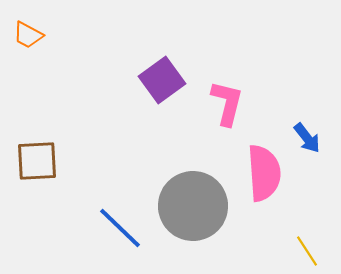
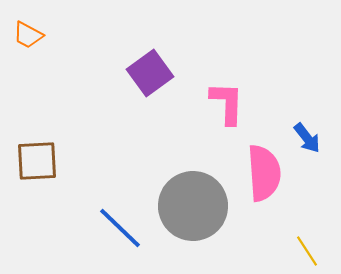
purple square: moved 12 px left, 7 px up
pink L-shape: rotated 12 degrees counterclockwise
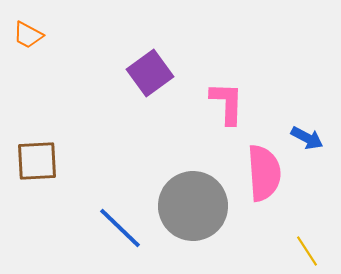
blue arrow: rotated 24 degrees counterclockwise
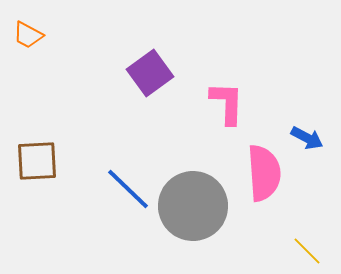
blue line: moved 8 px right, 39 px up
yellow line: rotated 12 degrees counterclockwise
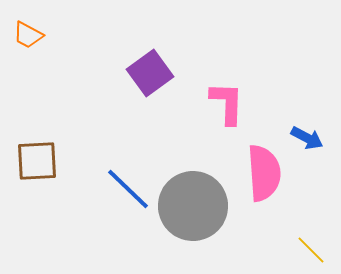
yellow line: moved 4 px right, 1 px up
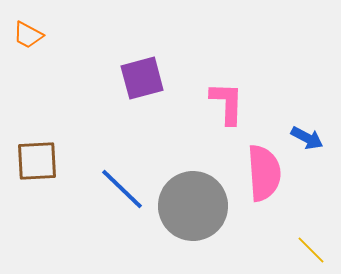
purple square: moved 8 px left, 5 px down; rotated 21 degrees clockwise
blue line: moved 6 px left
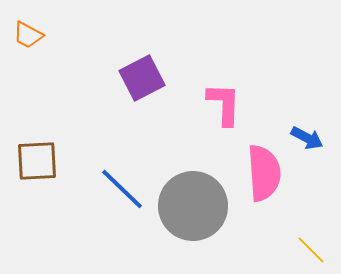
purple square: rotated 12 degrees counterclockwise
pink L-shape: moved 3 px left, 1 px down
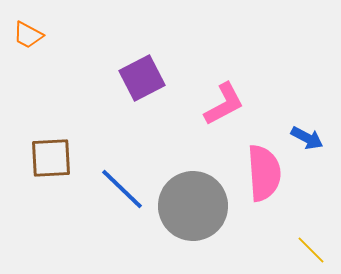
pink L-shape: rotated 60 degrees clockwise
brown square: moved 14 px right, 3 px up
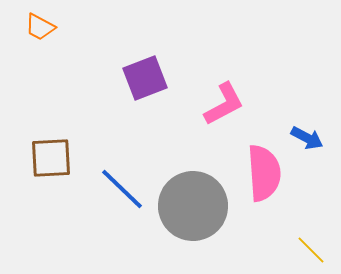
orange trapezoid: moved 12 px right, 8 px up
purple square: moved 3 px right; rotated 6 degrees clockwise
